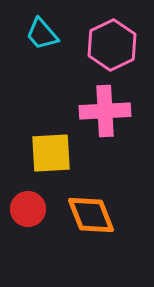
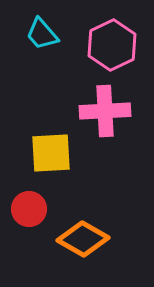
red circle: moved 1 px right
orange diamond: moved 8 px left, 24 px down; rotated 39 degrees counterclockwise
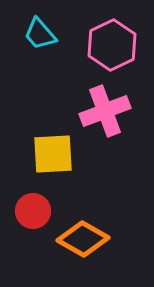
cyan trapezoid: moved 2 px left
pink cross: rotated 18 degrees counterclockwise
yellow square: moved 2 px right, 1 px down
red circle: moved 4 px right, 2 px down
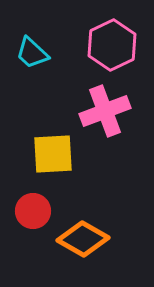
cyan trapezoid: moved 8 px left, 19 px down; rotated 6 degrees counterclockwise
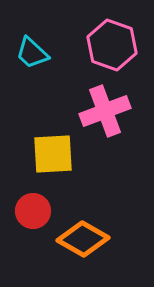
pink hexagon: rotated 15 degrees counterclockwise
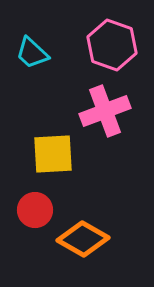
red circle: moved 2 px right, 1 px up
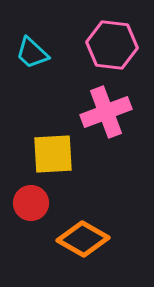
pink hexagon: rotated 12 degrees counterclockwise
pink cross: moved 1 px right, 1 px down
red circle: moved 4 px left, 7 px up
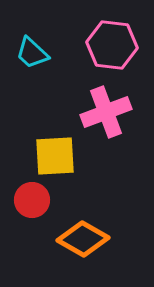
yellow square: moved 2 px right, 2 px down
red circle: moved 1 px right, 3 px up
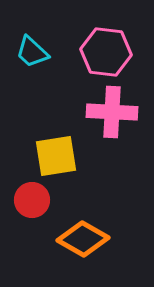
pink hexagon: moved 6 px left, 7 px down
cyan trapezoid: moved 1 px up
pink cross: moved 6 px right; rotated 24 degrees clockwise
yellow square: moved 1 px right; rotated 6 degrees counterclockwise
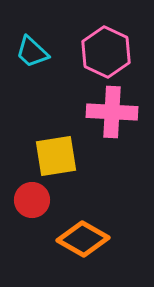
pink hexagon: rotated 18 degrees clockwise
